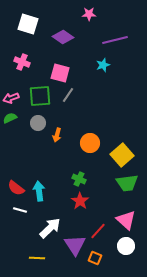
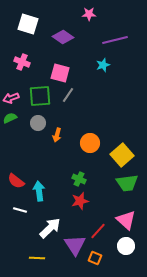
red semicircle: moved 7 px up
red star: rotated 24 degrees clockwise
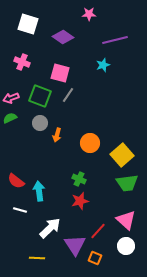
green square: rotated 25 degrees clockwise
gray circle: moved 2 px right
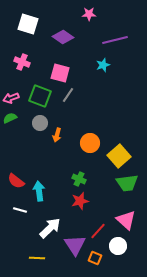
yellow square: moved 3 px left, 1 px down
white circle: moved 8 px left
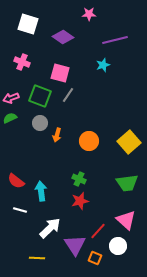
orange circle: moved 1 px left, 2 px up
yellow square: moved 10 px right, 14 px up
cyan arrow: moved 2 px right
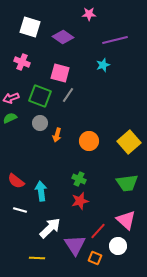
white square: moved 2 px right, 3 px down
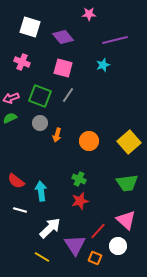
purple diamond: rotated 15 degrees clockwise
pink square: moved 3 px right, 5 px up
yellow line: moved 5 px right, 1 px up; rotated 28 degrees clockwise
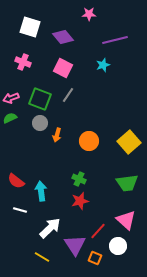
pink cross: moved 1 px right
pink square: rotated 12 degrees clockwise
green square: moved 3 px down
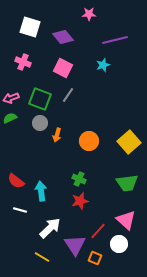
white circle: moved 1 px right, 2 px up
